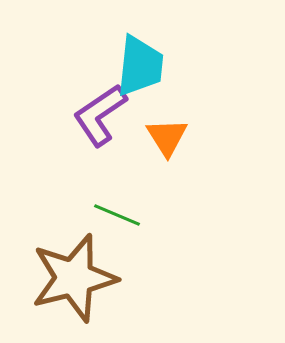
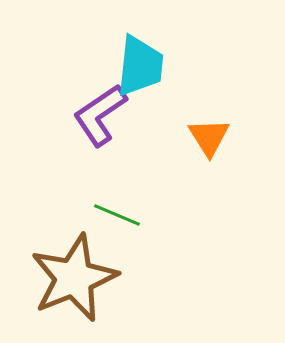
orange triangle: moved 42 px right
brown star: rotated 8 degrees counterclockwise
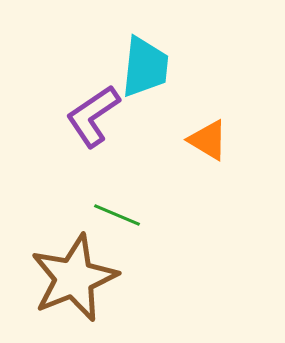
cyan trapezoid: moved 5 px right, 1 px down
purple L-shape: moved 7 px left, 1 px down
orange triangle: moved 1 px left, 3 px down; rotated 27 degrees counterclockwise
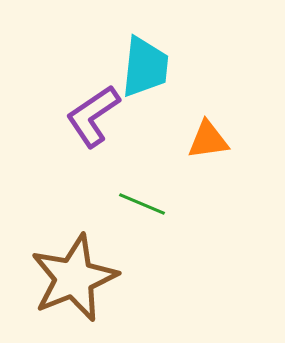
orange triangle: rotated 39 degrees counterclockwise
green line: moved 25 px right, 11 px up
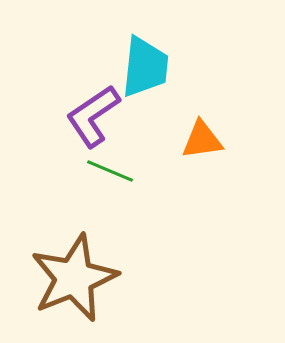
orange triangle: moved 6 px left
green line: moved 32 px left, 33 px up
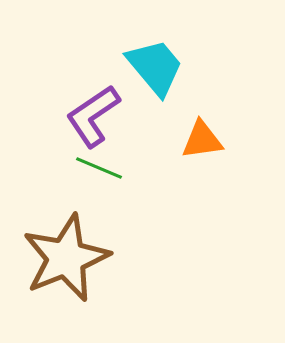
cyan trapezoid: moved 10 px right; rotated 46 degrees counterclockwise
green line: moved 11 px left, 3 px up
brown star: moved 8 px left, 20 px up
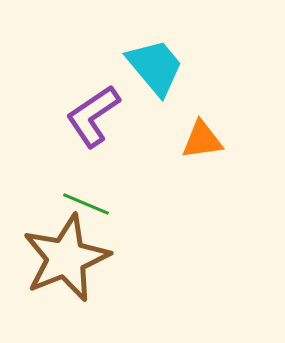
green line: moved 13 px left, 36 px down
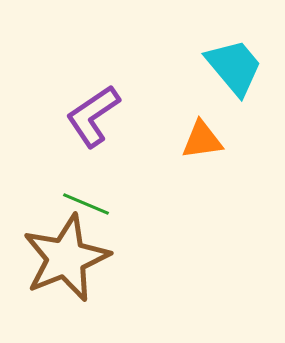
cyan trapezoid: moved 79 px right
